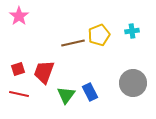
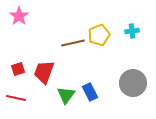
red line: moved 3 px left, 4 px down
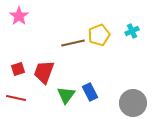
cyan cross: rotated 16 degrees counterclockwise
gray circle: moved 20 px down
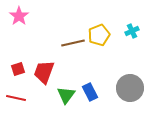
gray circle: moved 3 px left, 15 px up
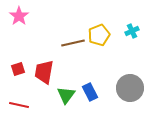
red trapezoid: rotated 10 degrees counterclockwise
red line: moved 3 px right, 7 px down
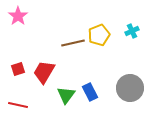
pink star: moved 1 px left
red trapezoid: rotated 20 degrees clockwise
red line: moved 1 px left
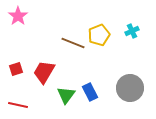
brown line: rotated 35 degrees clockwise
red square: moved 2 px left
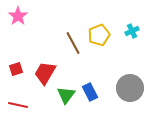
brown line: rotated 40 degrees clockwise
red trapezoid: moved 1 px right, 1 px down
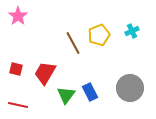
red square: rotated 32 degrees clockwise
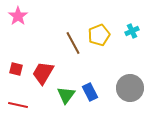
red trapezoid: moved 2 px left
